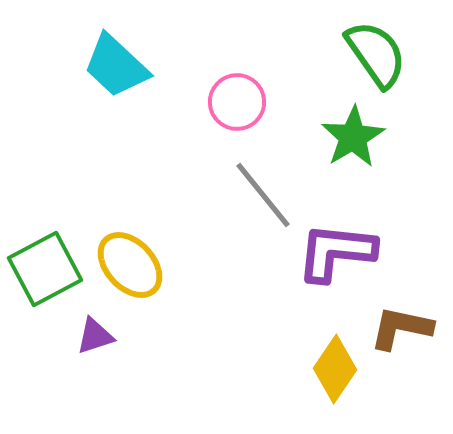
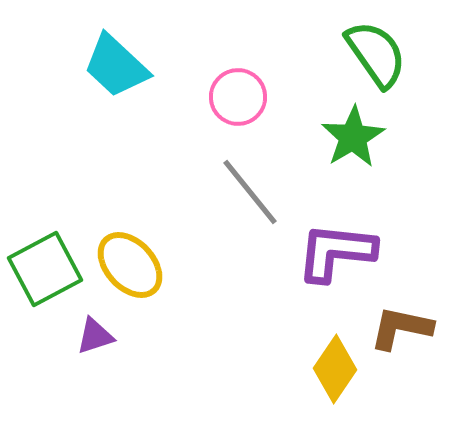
pink circle: moved 1 px right, 5 px up
gray line: moved 13 px left, 3 px up
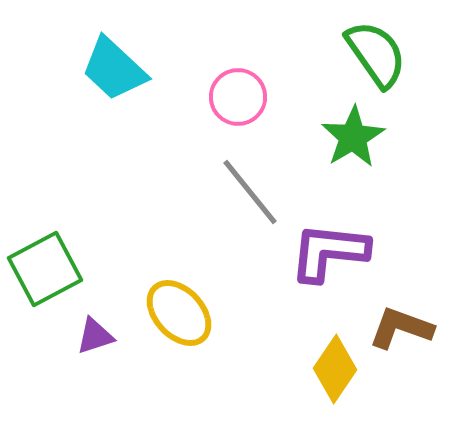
cyan trapezoid: moved 2 px left, 3 px down
purple L-shape: moved 7 px left
yellow ellipse: moved 49 px right, 48 px down
brown L-shape: rotated 8 degrees clockwise
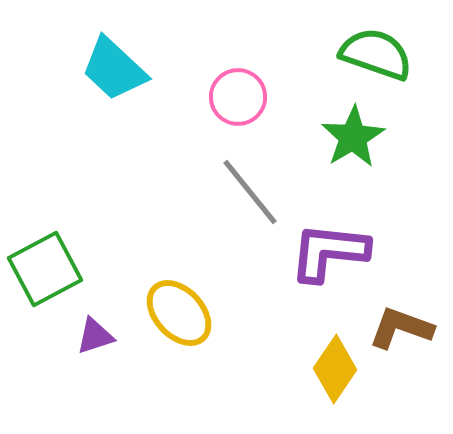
green semicircle: rotated 36 degrees counterclockwise
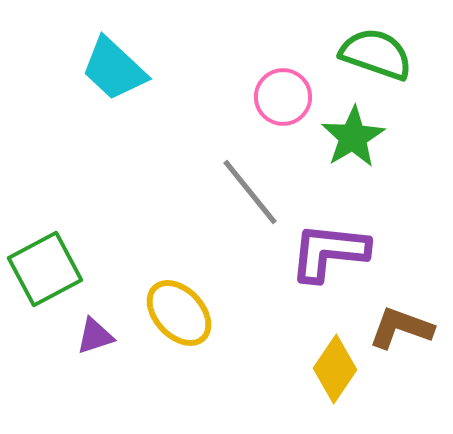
pink circle: moved 45 px right
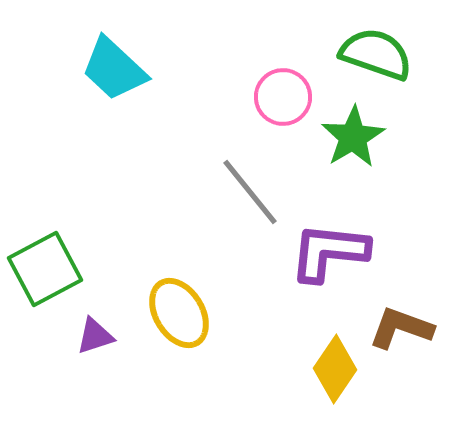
yellow ellipse: rotated 12 degrees clockwise
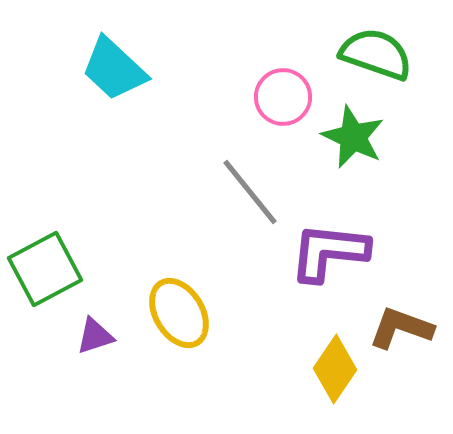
green star: rotated 16 degrees counterclockwise
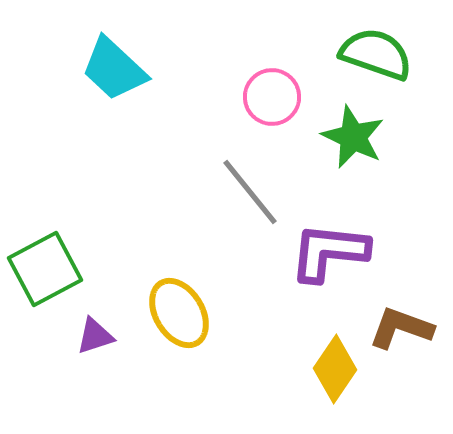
pink circle: moved 11 px left
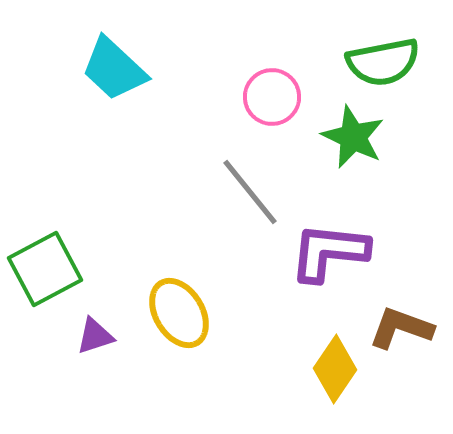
green semicircle: moved 7 px right, 8 px down; rotated 150 degrees clockwise
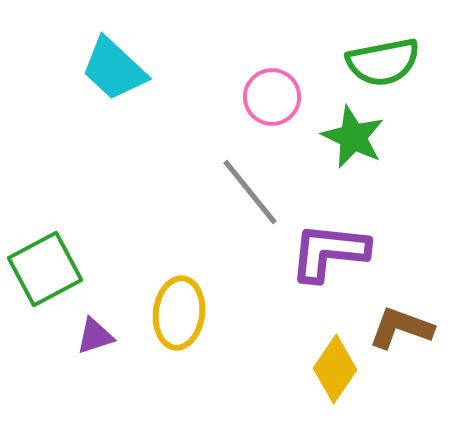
yellow ellipse: rotated 38 degrees clockwise
